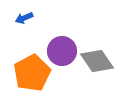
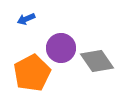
blue arrow: moved 2 px right, 1 px down
purple circle: moved 1 px left, 3 px up
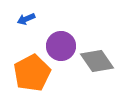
purple circle: moved 2 px up
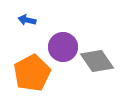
blue arrow: moved 1 px right, 1 px down; rotated 36 degrees clockwise
purple circle: moved 2 px right, 1 px down
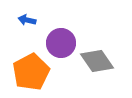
purple circle: moved 2 px left, 4 px up
orange pentagon: moved 1 px left, 1 px up
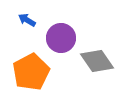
blue arrow: rotated 18 degrees clockwise
purple circle: moved 5 px up
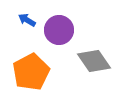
purple circle: moved 2 px left, 8 px up
gray diamond: moved 3 px left
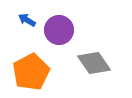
gray diamond: moved 2 px down
